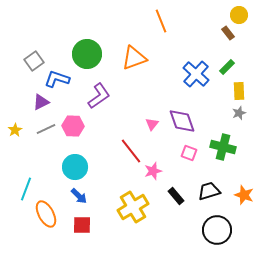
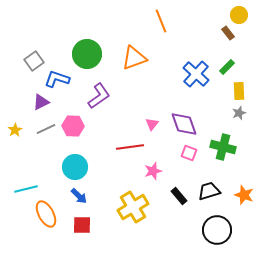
purple diamond: moved 2 px right, 3 px down
red line: moved 1 px left, 4 px up; rotated 60 degrees counterclockwise
cyan line: rotated 55 degrees clockwise
black rectangle: moved 3 px right
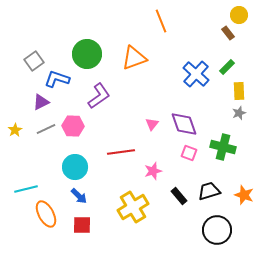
red line: moved 9 px left, 5 px down
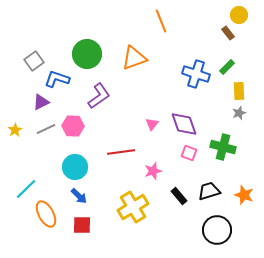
blue cross: rotated 24 degrees counterclockwise
cyan line: rotated 30 degrees counterclockwise
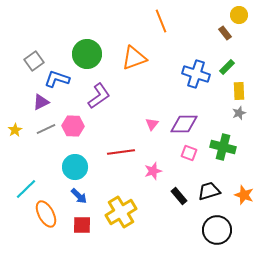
brown rectangle: moved 3 px left
purple diamond: rotated 72 degrees counterclockwise
yellow cross: moved 12 px left, 5 px down
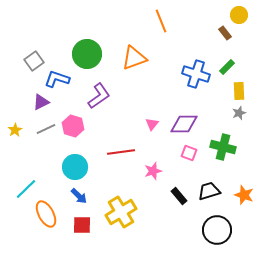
pink hexagon: rotated 15 degrees clockwise
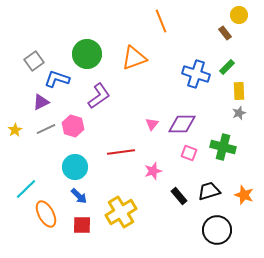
purple diamond: moved 2 px left
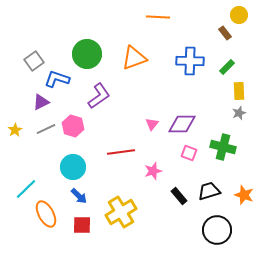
orange line: moved 3 px left, 4 px up; rotated 65 degrees counterclockwise
blue cross: moved 6 px left, 13 px up; rotated 16 degrees counterclockwise
cyan circle: moved 2 px left
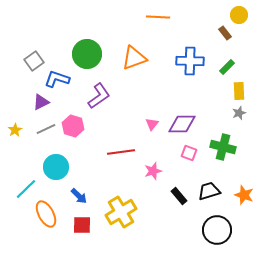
cyan circle: moved 17 px left
